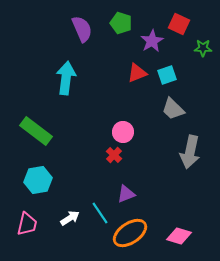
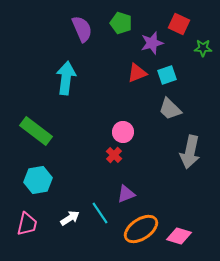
purple star: moved 2 px down; rotated 15 degrees clockwise
gray trapezoid: moved 3 px left
orange ellipse: moved 11 px right, 4 px up
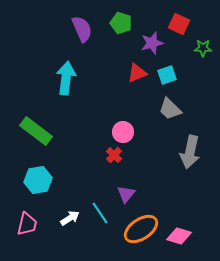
purple triangle: rotated 30 degrees counterclockwise
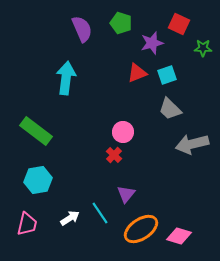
gray arrow: moved 2 px right, 8 px up; rotated 64 degrees clockwise
